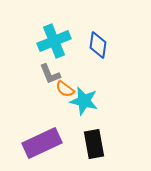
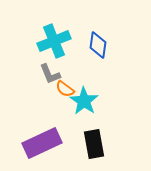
cyan star: rotated 20 degrees clockwise
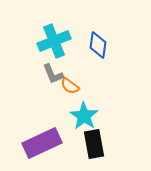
gray L-shape: moved 3 px right
orange semicircle: moved 5 px right, 3 px up
cyan star: moved 15 px down
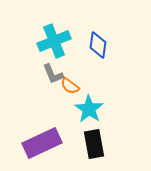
cyan star: moved 5 px right, 7 px up
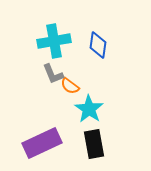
cyan cross: rotated 12 degrees clockwise
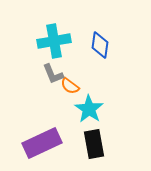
blue diamond: moved 2 px right
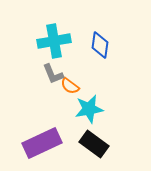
cyan star: rotated 28 degrees clockwise
black rectangle: rotated 44 degrees counterclockwise
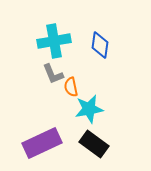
orange semicircle: moved 1 px right, 1 px down; rotated 42 degrees clockwise
